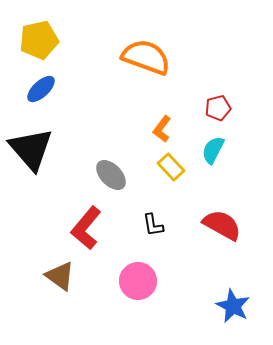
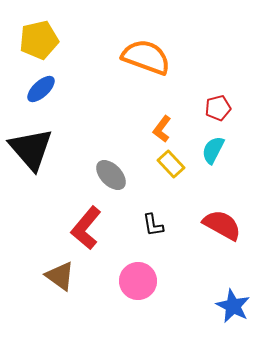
yellow rectangle: moved 3 px up
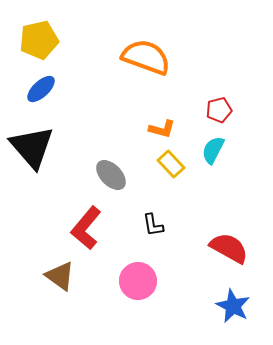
red pentagon: moved 1 px right, 2 px down
orange L-shape: rotated 112 degrees counterclockwise
black triangle: moved 1 px right, 2 px up
red semicircle: moved 7 px right, 23 px down
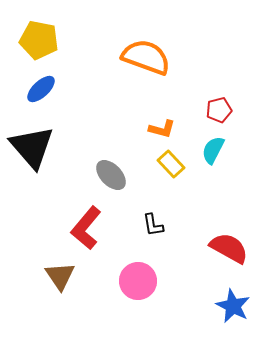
yellow pentagon: rotated 24 degrees clockwise
brown triangle: rotated 20 degrees clockwise
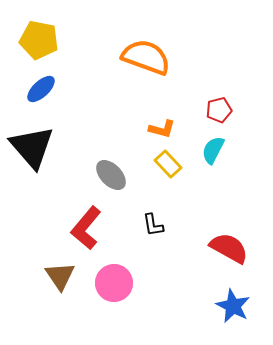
yellow rectangle: moved 3 px left
pink circle: moved 24 px left, 2 px down
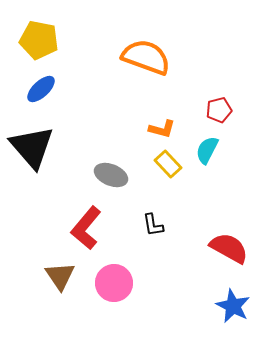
cyan semicircle: moved 6 px left
gray ellipse: rotated 24 degrees counterclockwise
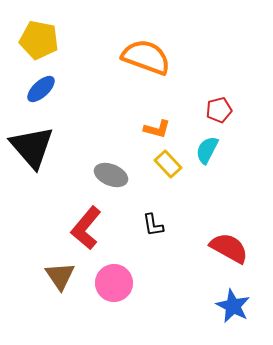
orange L-shape: moved 5 px left
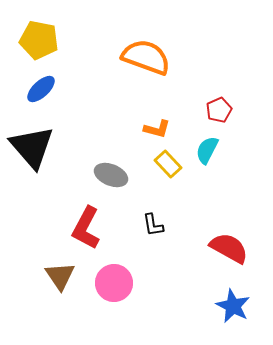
red pentagon: rotated 10 degrees counterclockwise
red L-shape: rotated 12 degrees counterclockwise
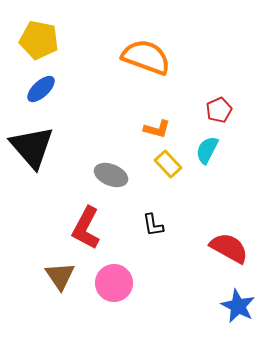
blue star: moved 5 px right
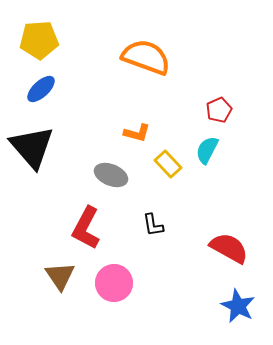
yellow pentagon: rotated 15 degrees counterclockwise
orange L-shape: moved 20 px left, 4 px down
